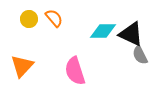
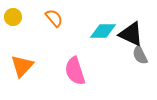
yellow circle: moved 16 px left, 2 px up
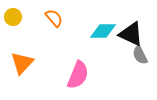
orange triangle: moved 3 px up
pink semicircle: moved 3 px right, 4 px down; rotated 140 degrees counterclockwise
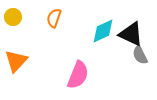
orange semicircle: rotated 120 degrees counterclockwise
cyan diamond: rotated 24 degrees counterclockwise
orange triangle: moved 6 px left, 2 px up
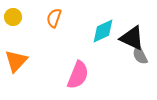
black triangle: moved 1 px right, 4 px down
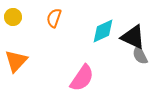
black triangle: moved 1 px right, 1 px up
pink semicircle: moved 4 px right, 3 px down; rotated 12 degrees clockwise
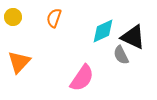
gray semicircle: moved 19 px left
orange triangle: moved 3 px right, 1 px down
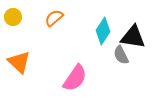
orange semicircle: rotated 30 degrees clockwise
cyan diamond: rotated 32 degrees counterclockwise
black triangle: rotated 16 degrees counterclockwise
orange triangle: rotated 30 degrees counterclockwise
pink semicircle: moved 7 px left
